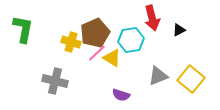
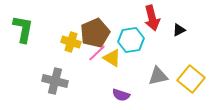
gray triangle: rotated 10 degrees clockwise
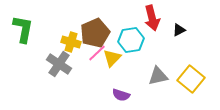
yellow triangle: rotated 42 degrees clockwise
gray cross: moved 4 px right, 17 px up; rotated 20 degrees clockwise
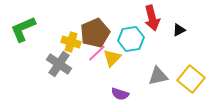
green L-shape: rotated 124 degrees counterclockwise
cyan hexagon: moved 1 px up
purple semicircle: moved 1 px left, 1 px up
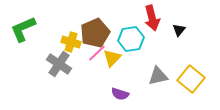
black triangle: rotated 24 degrees counterclockwise
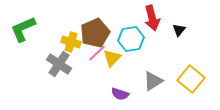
gray triangle: moved 5 px left, 5 px down; rotated 20 degrees counterclockwise
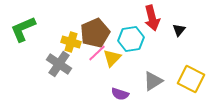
yellow square: rotated 12 degrees counterclockwise
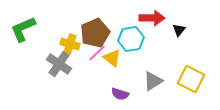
red arrow: rotated 75 degrees counterclockwise
yellow cross: moved 1 px left, 2 px down
yellow triangle: rotated 36 degrees counterclockwise
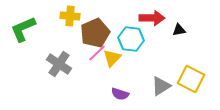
black triangle: rotated 40 degrees clockwise
cyan hexagon: rotated 15 degrees clockwise
yellow cross: moved 28 px up; rotated 12 degrees counterclockwise
yellow triangle: rotated 36 degrees clockwise
gray triangle: moved 8 px right, 5 px down
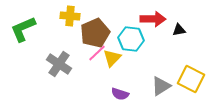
red arrow: moved 1 px right, 1 px down
